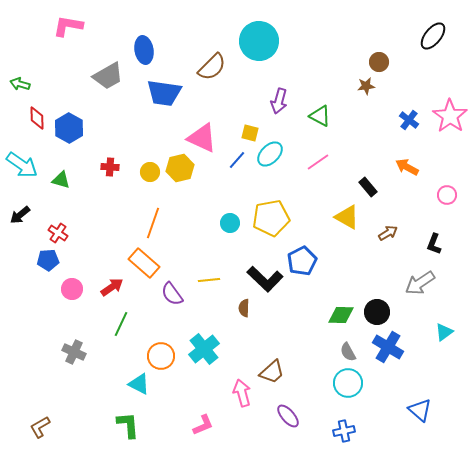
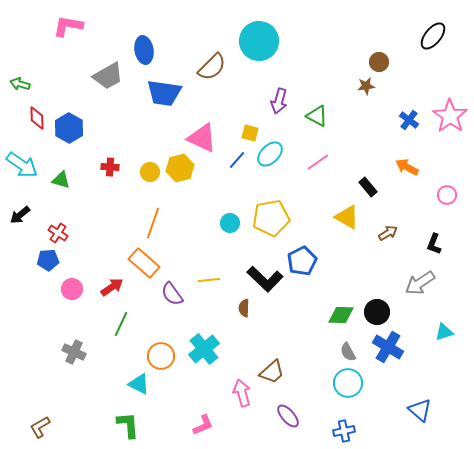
green triangle at (320, 116): moved 3 px left
cyan triangle at (444, 332): rotated 18 degrees clockwise
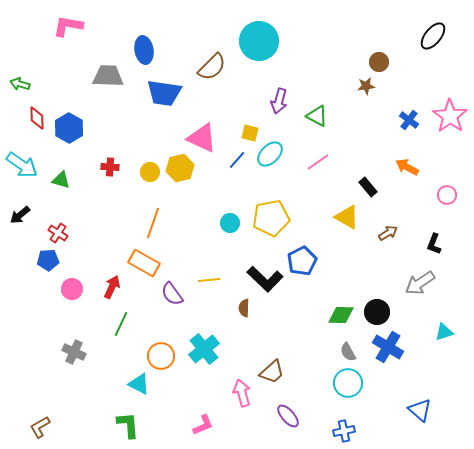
gray trapezoid at (108, 76): rotated 148 degrees counterclockwise
orange rectangle at (144, 263): rotated 12 degrees counterclockwise
red arrow at (112, 287): rotated 30 degrees counterclockwise
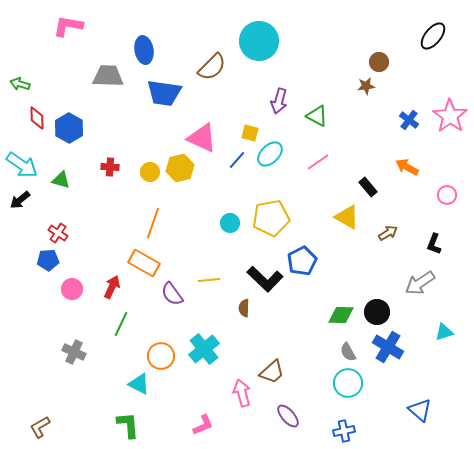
black arrow at (20, 215): moved 15 px up
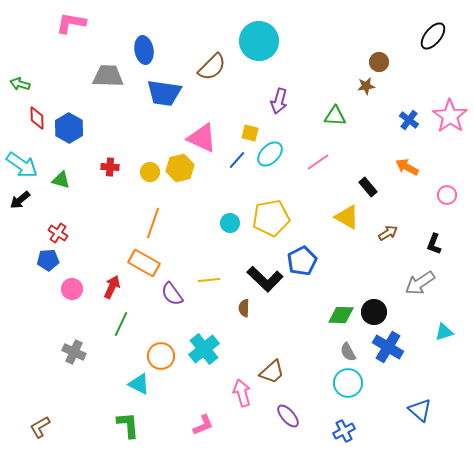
pink L-shape at (68, 26): moved 3 px right, 3 px up
green triangle at (317, 116): moved 18 px right; rotated 25 degrees counterclockwise
black circle at (377, 312): moved 3 px left
blue cross at (344, 431): rotated 15 degrees counterclockwise
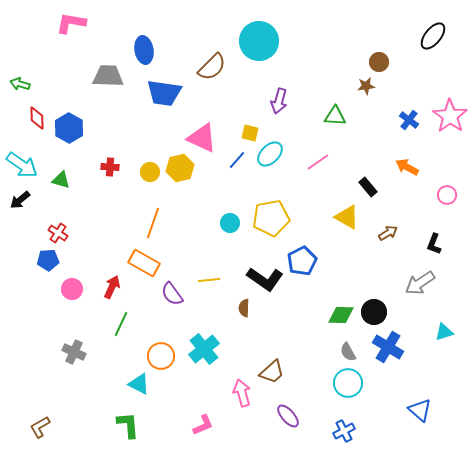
black L-shape at (265, 279): rotated 9 degrees counterclockwise
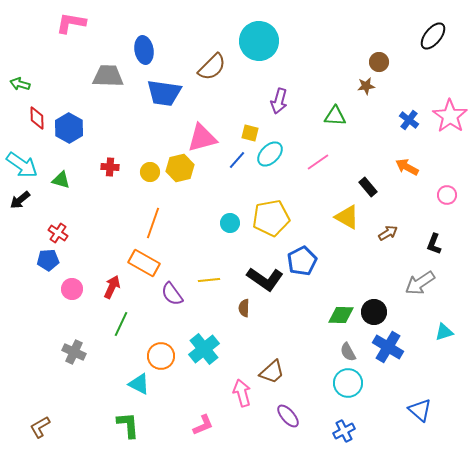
pink triangle at (202, 138): rotated 40 degrees counterclockwise
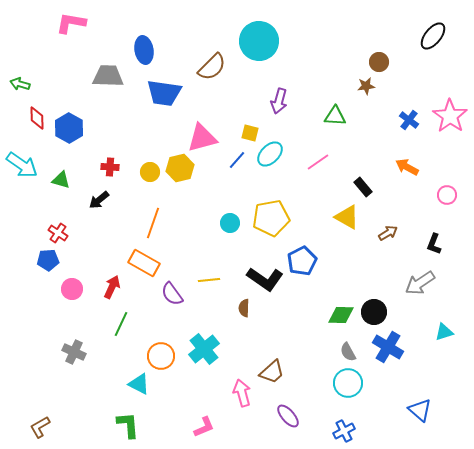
black rectangle at (368, 187): moved 5 px left
black arrow at (20, 200): moved 79 px right
pink L-shape at (203, 425): moved 1 px right, 2 px down
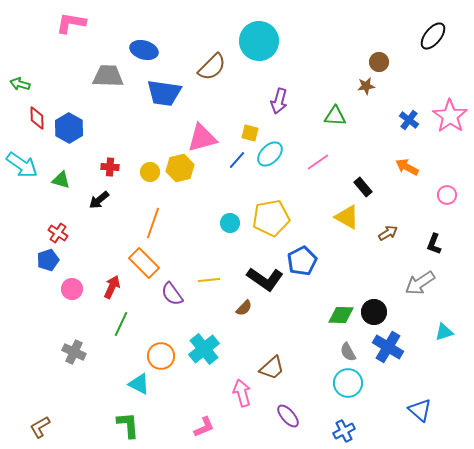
blue ellipse at (144, 50): rotated 64 degrees counterclockwise
blue pentagon at (48, 260): rotated 15 degrees counterclockwise
orange rectangle at (144, 263): rotated 16 degrees clockwise
brown semicircle at (244, 308): rotated 138 degrees counterclockwise
brown trapezoid at (272, 372): moved 4 px up
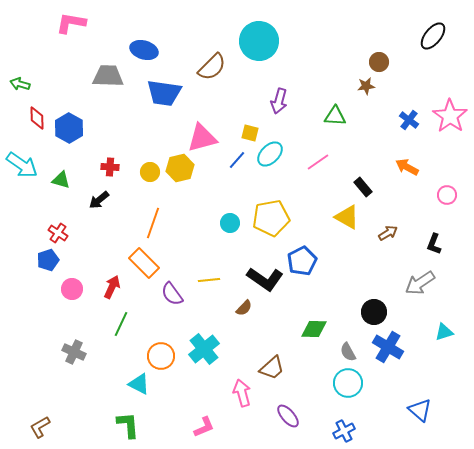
green diamond at (341, 315): moved 27 px left, 14 px down
